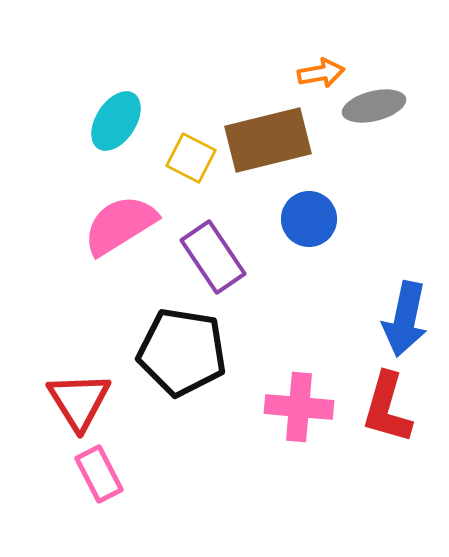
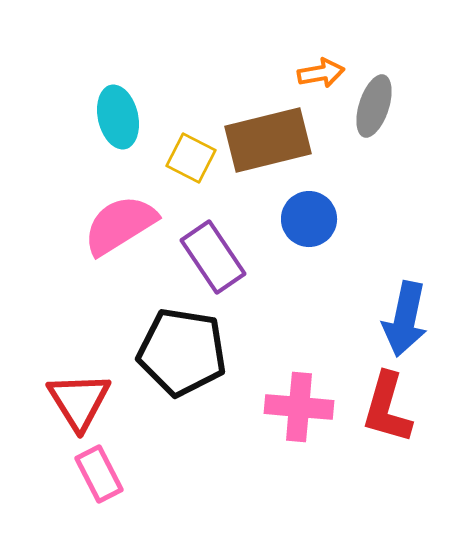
gray ellipse: rotated 58 degrees counterclockwise
cyan ellipse: moved 2 px right, 4 px up; rotated 46 degrees counterclockwise
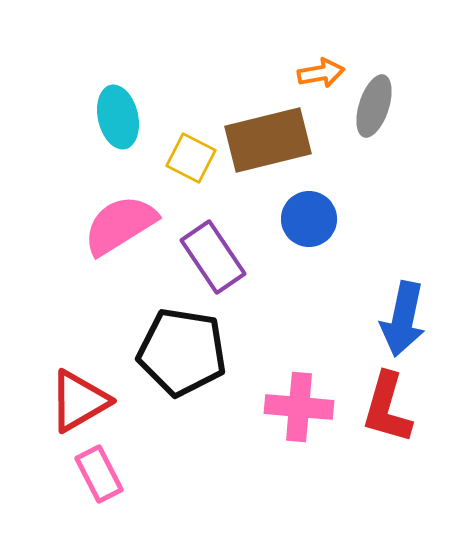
blue arrow: moved 2 px left
red triangle: rotated 32 degrees clockwise
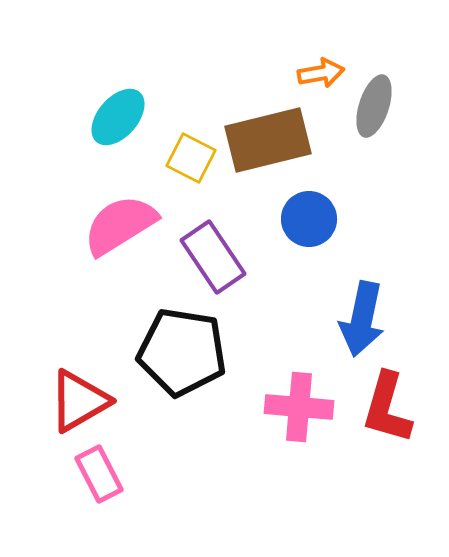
cyan ellipse: rotated 54 degrees clockwise
blue arrow: moved 41 px left
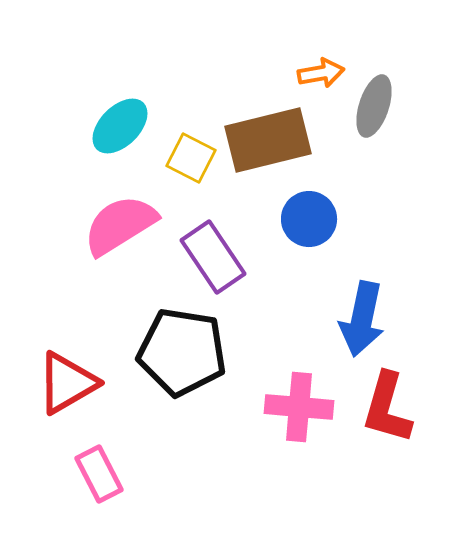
cyan ellipse: moved 2 px right, 9 px down; rotated 4 degrees clockwise
red triangle: moved 12 px left, 18 px up
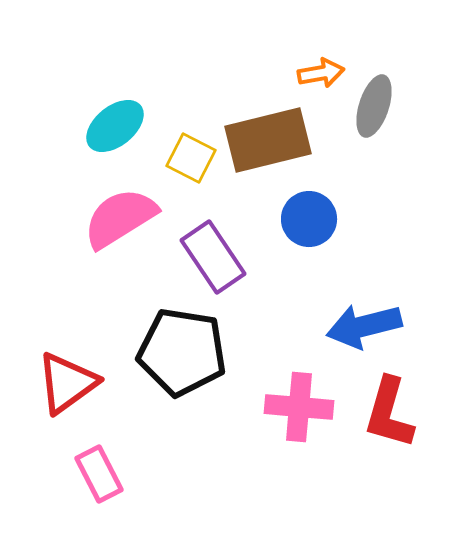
cyan ellipse: moved 5 px left; rotated 6 degrees clockwise
pink semicircle: moved 7 px up
blue arrow: moved 2 px right, 7 px down; rotated 64 degrees clockwise
red triangle: rotated 6 degrees counterclockwise
red L-shape: moved 2 px right, 5 px down
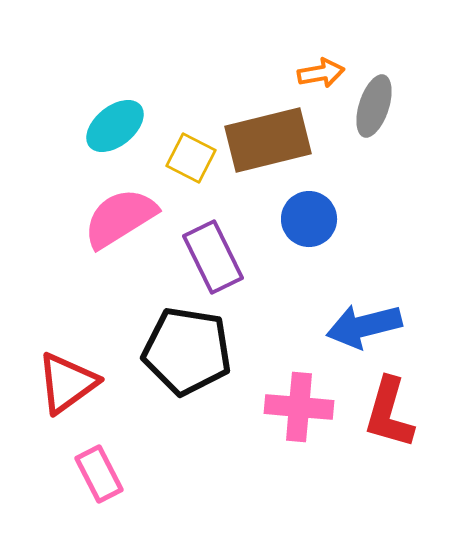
purple rectangle: rotated 8 degrees clockwise
black pentagon: moved 5 px right, 1 px up
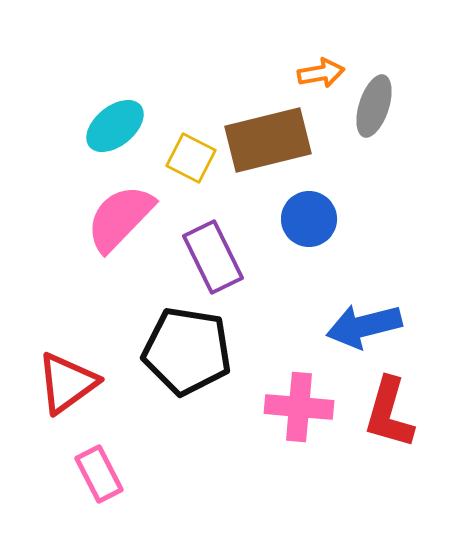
pink semicircle: rotated 14 degrees counterclockwise
